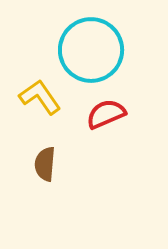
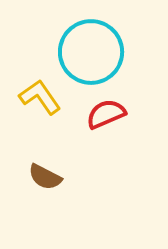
cyan circle: moved 2 px down
brown semicircle: moved 13 px down; rotated 68 degrees counterclockwise
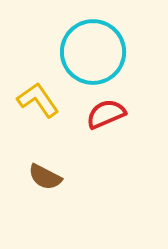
cyan circle: moved 2 px right
yellow L-shape: moved 2 px left, 3 px down
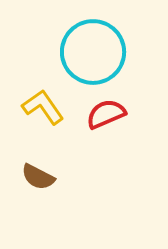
yellow L-shape: moved 5 px right, 7 px down
brown semicircle: moved 7 px left
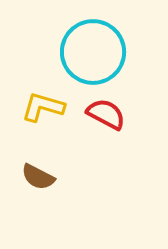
yellow L-shape: rotated 39 degrees counterclockwise
red semicircle: rotated 51 degrees clockwise
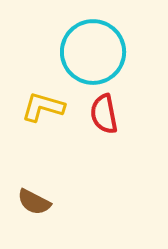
red semicircle: moved 2 px left; rotated 129 degrees counterclockwise
brown semicircle: moved 4 px left, 25 px down
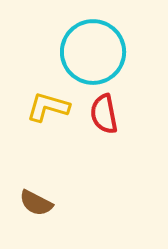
yellow L-shape: moved 5 px right
brown semicircle: moved 2 px right, 1 px down
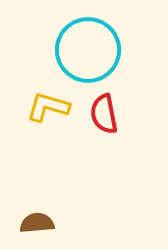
cyan circle: moved 5 px left, 2 px up
brown semicircle: moved 1 px right, 20 px down; rotated 148 degrees clockwise
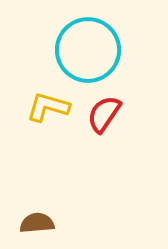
red semicircle: rotated 45 degrees clockwise
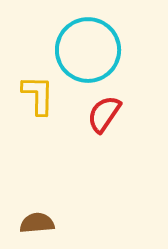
yellow L-shape: moved 10 px left, 12 px up; rotated 75 degrees clockwise
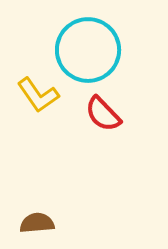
yellow L-shape: rotated 144 degrees clockwise
red semicircle: moved 1 px left; rotated 78 degrees counterclockwise
